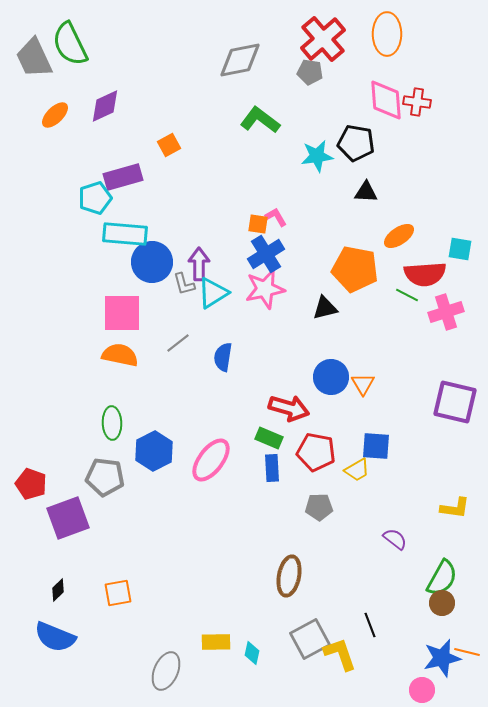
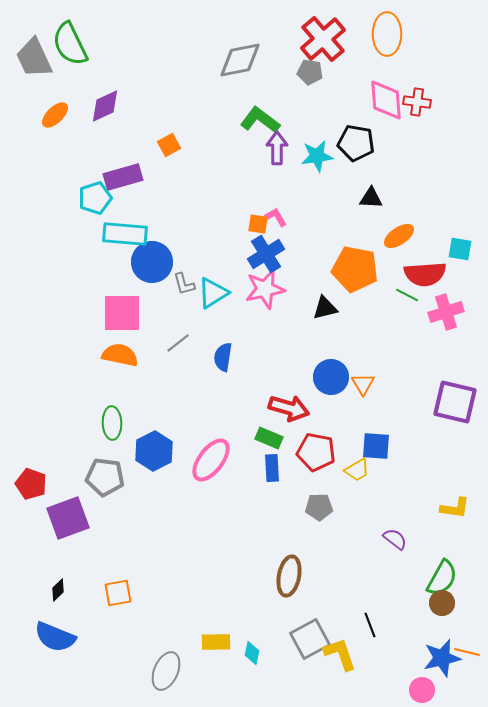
black triangle at (366, 192): moved 5 px right, 6 px down
purple arrow at (199, 264): moved 78 px right, 116 px up
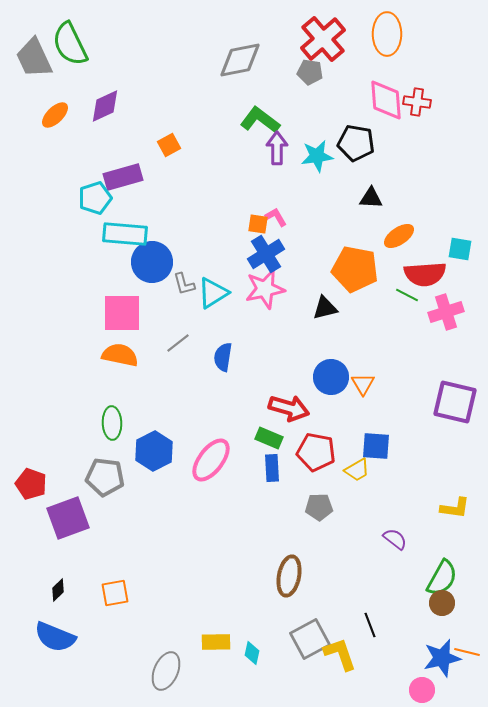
orange square at (118, 593): moved 3 px left
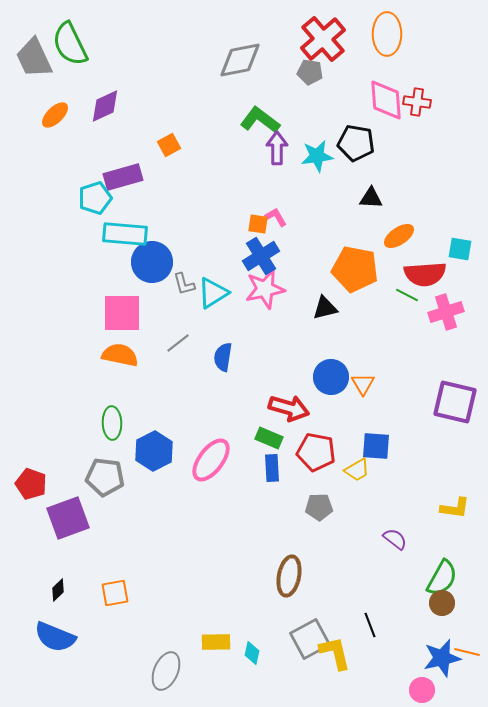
blue cross at (266, 254): moved 5 px left, 2 px down
yellow L-shape at (340, 654): moved 5 px left, 1 px up; rotated 6 degrees clockwise
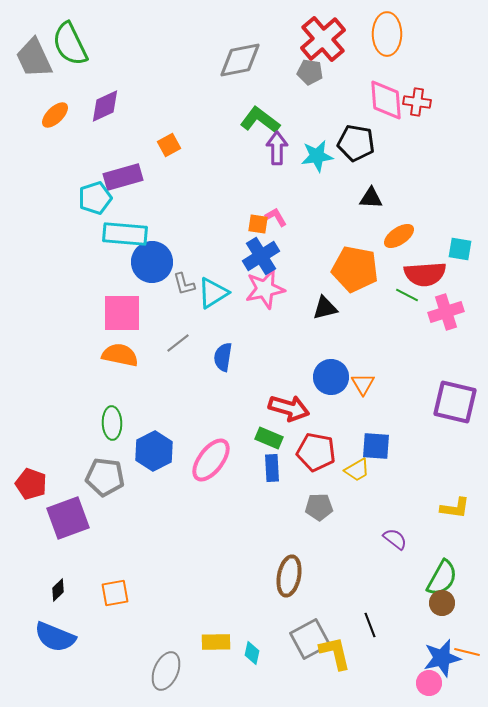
pink circle at (422, 690): moved 7 px right, 7 px up
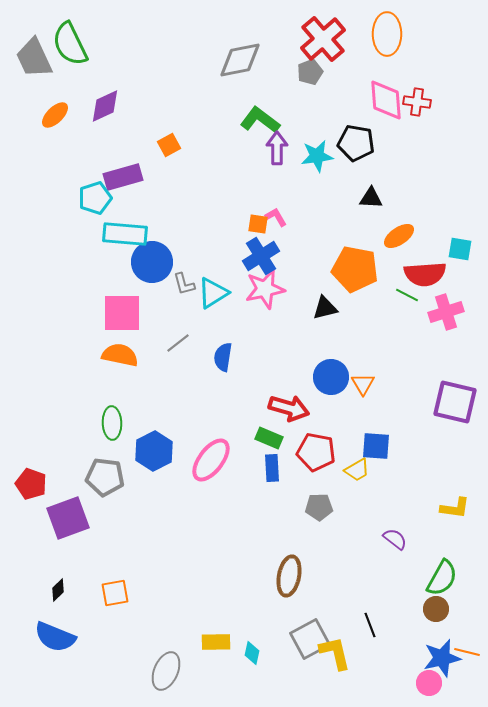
gray pentagon at (310, 72): rotated 30 degrees counterclockwise
brown circle at (442, 603): moved 6 px left, 6 px down
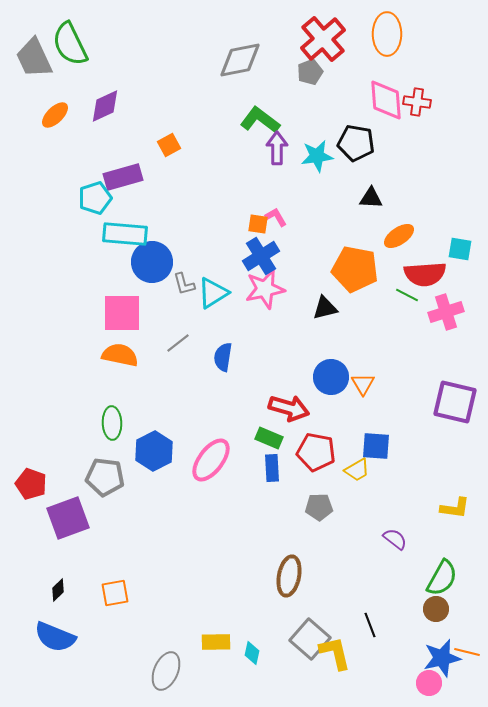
gray square at (310, 639): rotated 21 degrees counterclockwise
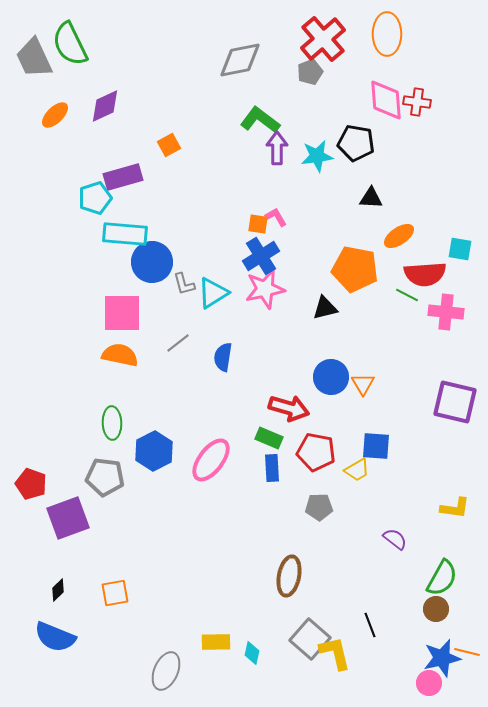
pink cross at (446, 312): rotated 24 degrees clockwise
